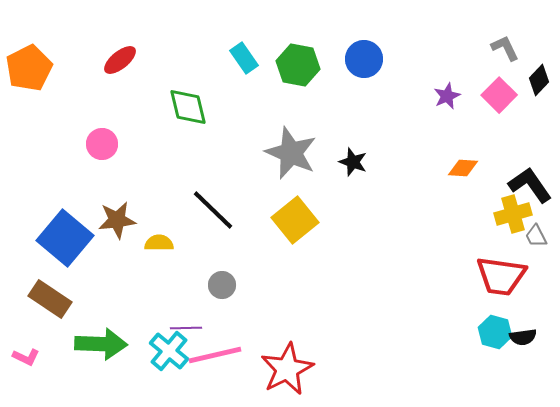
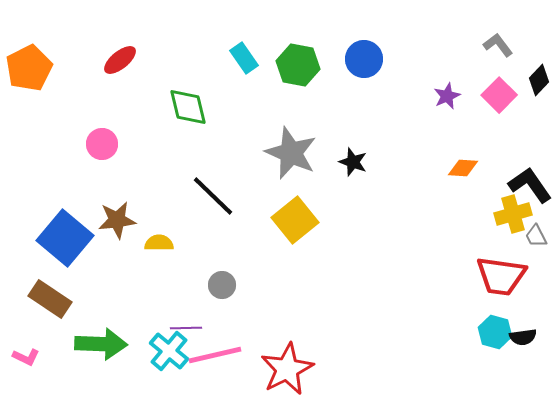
gray L-shape: moved 7 px left, 3 px up; rotated 12 degrees counterclockwise
black line: moved 14 px up
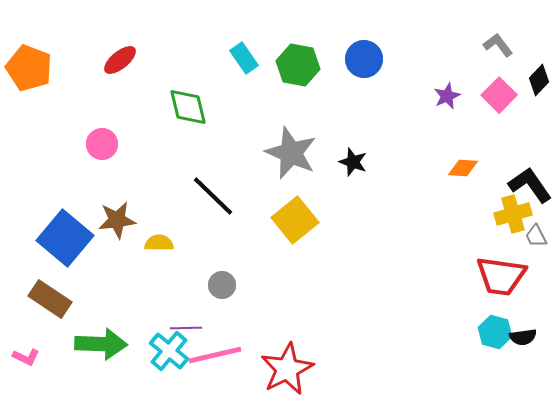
orange pentagon: rotated 24 degrees counterclockwise
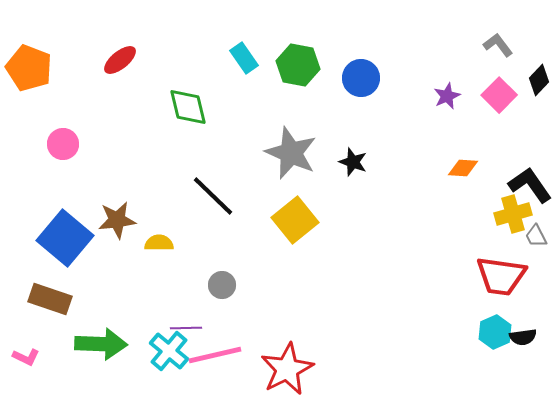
blue circle: moved 3 px left, 19 px down
pink circle: moved 39 px left
brown rectangle: rotated 15 degrees counterclockwise
cyan hexagon: rotated 20 degrees clockwise
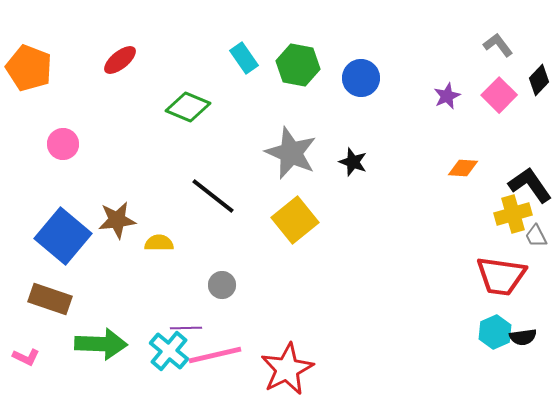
green diamond: rotated 54 degrees counterclockwise
black line: rotated 6 degrees counterclockwise
blue square: moved 2 px left, 2 px up
